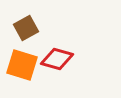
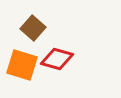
brown square: moved 7 px right; rotated 20 degrees counterclockwise
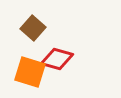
orange square: moved 8 px right, 7 px down
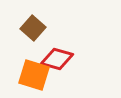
orange square: moved 4 px right, 3 px down
